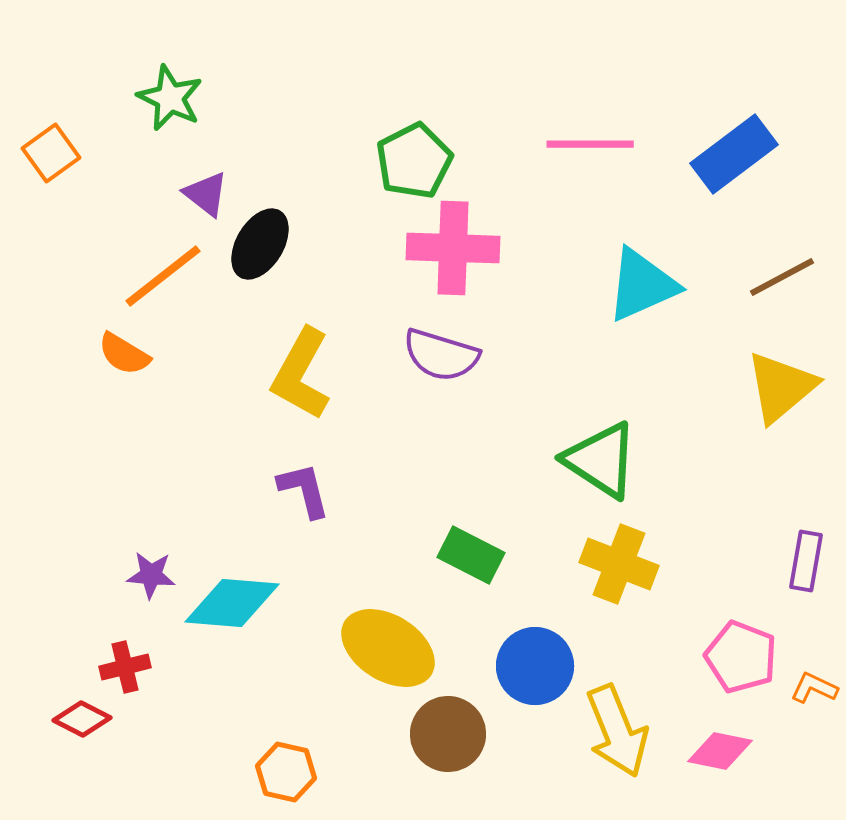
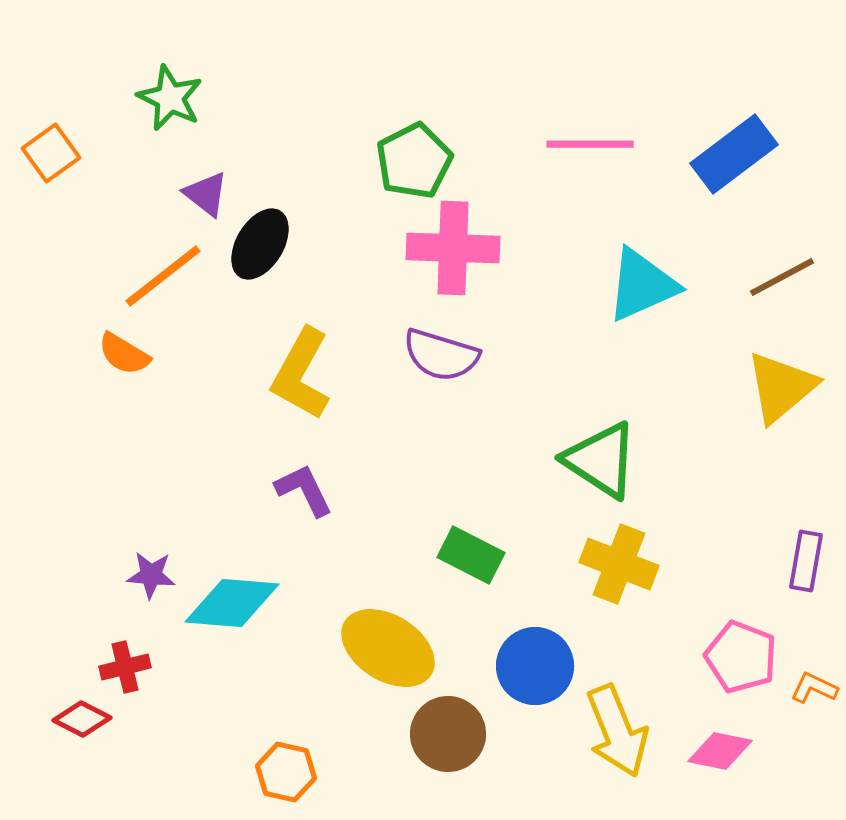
purple L-shape: rotated 12 degrees counterclockwise
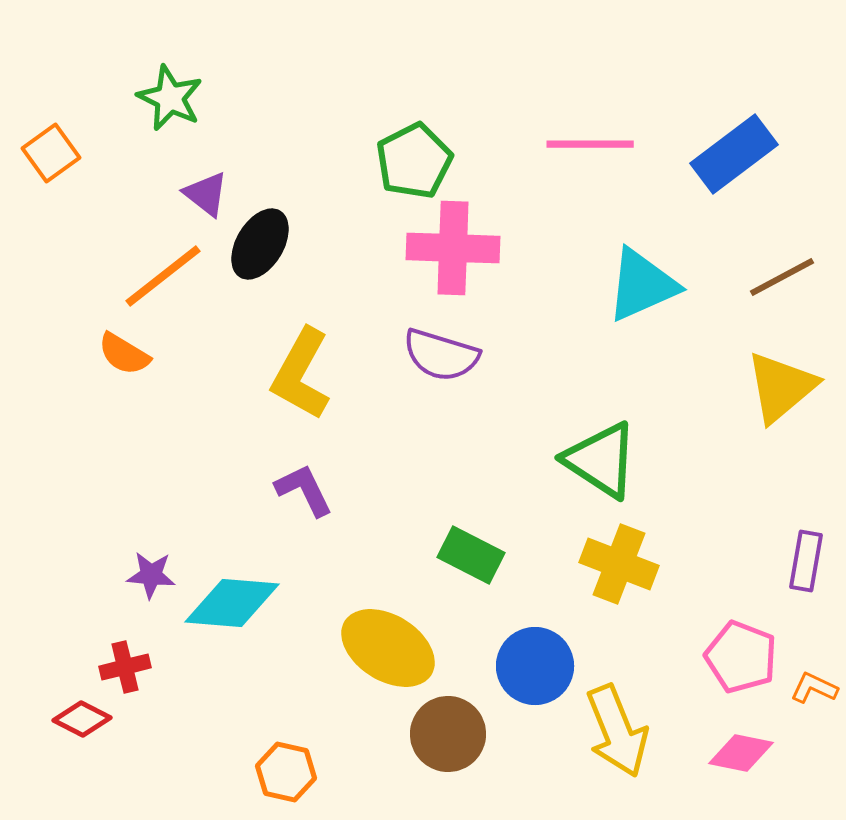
pink diamond: moved 21 px right, 2 px down
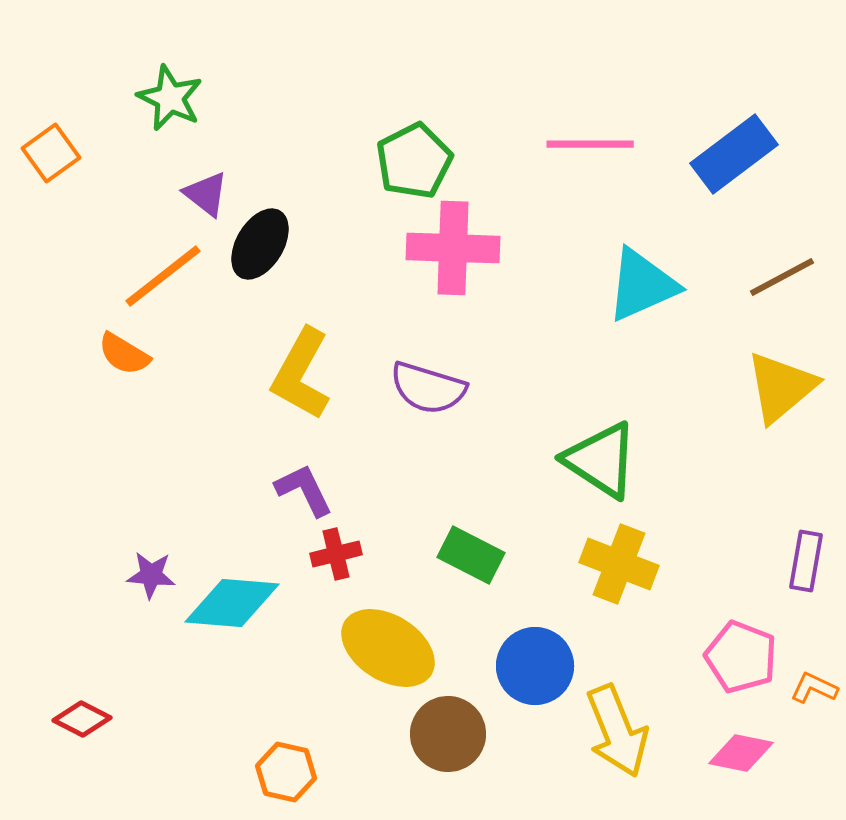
purple semicircle: moved 13 px left, 33 px down
red cross: moved 211 px right, 113 px up
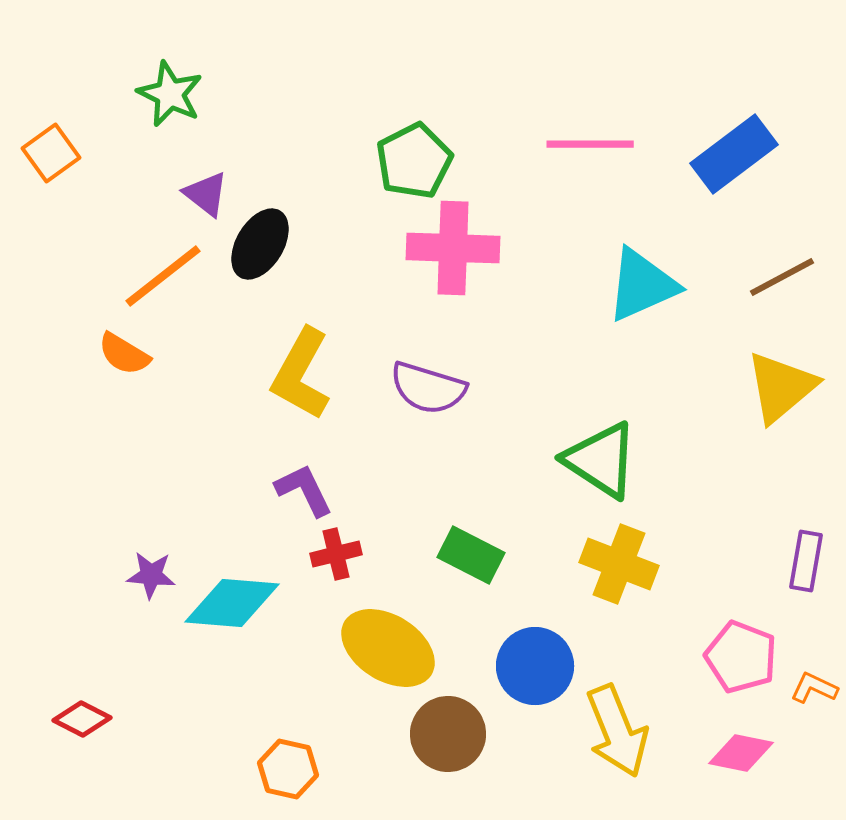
green star: moved 4 px up
orange hexagon: moved 2 px right, 3 px up
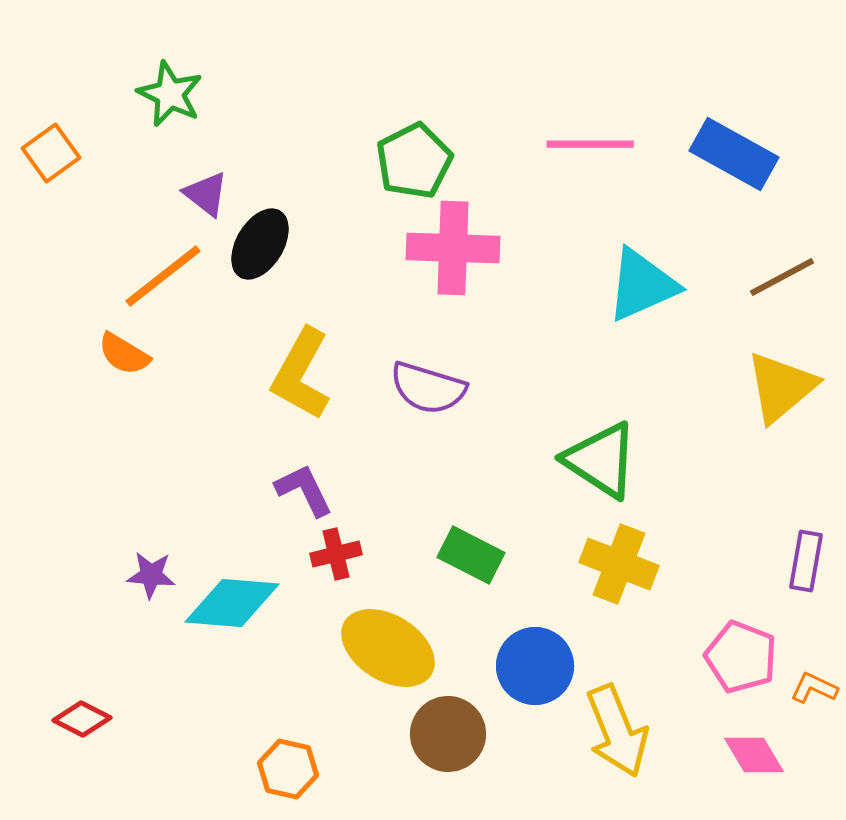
blue rectangle: rotated 66 degrees clockwise
pink diamond: moved 13 px right, 2 px down; rotated 48 degrees clockwise
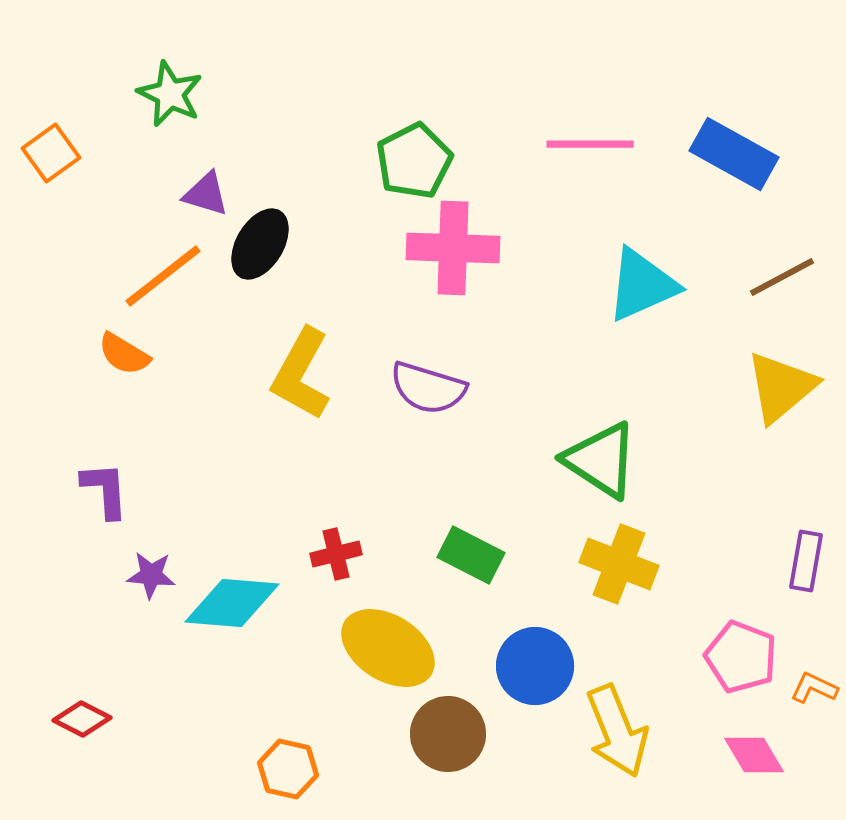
purple triangle: rotated 21 degrees counterclockwise
purple L-shape: moved 199 px left; rotated 22 degrees clockwise
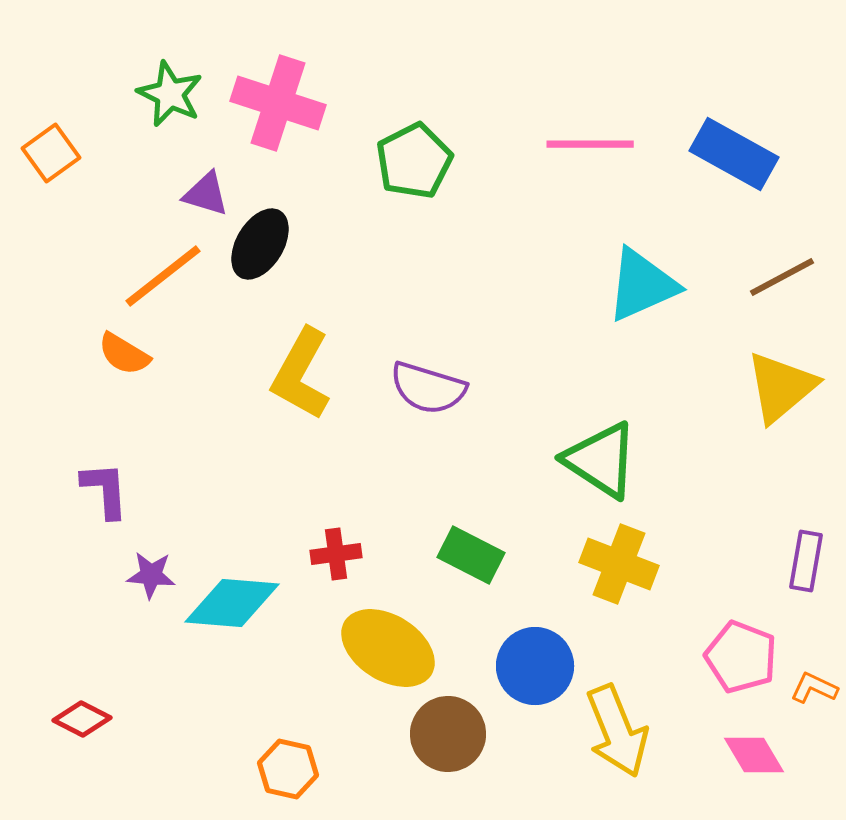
pink cross: moved 175 px left, 145 px up; rotated 16 degrees clockwise
red cross: rotated 6 degrees clockwise
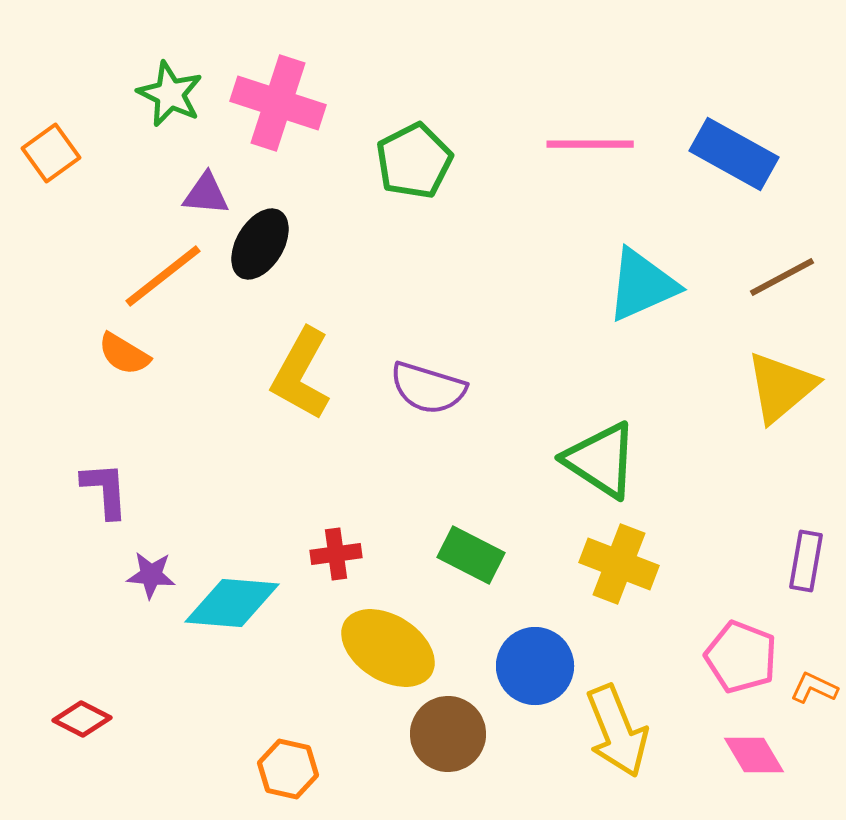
purple triangle: rotated 12 degrees counterclockwise
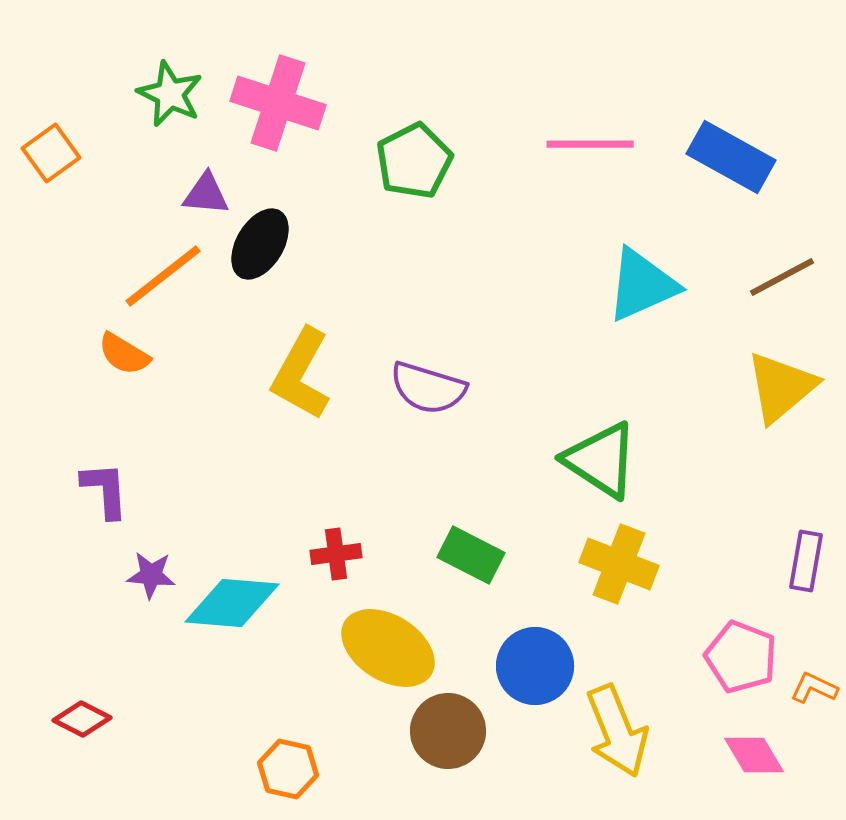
blue rectangle: moved 3 px left, 3 px down
brown circle: moved 3 px up
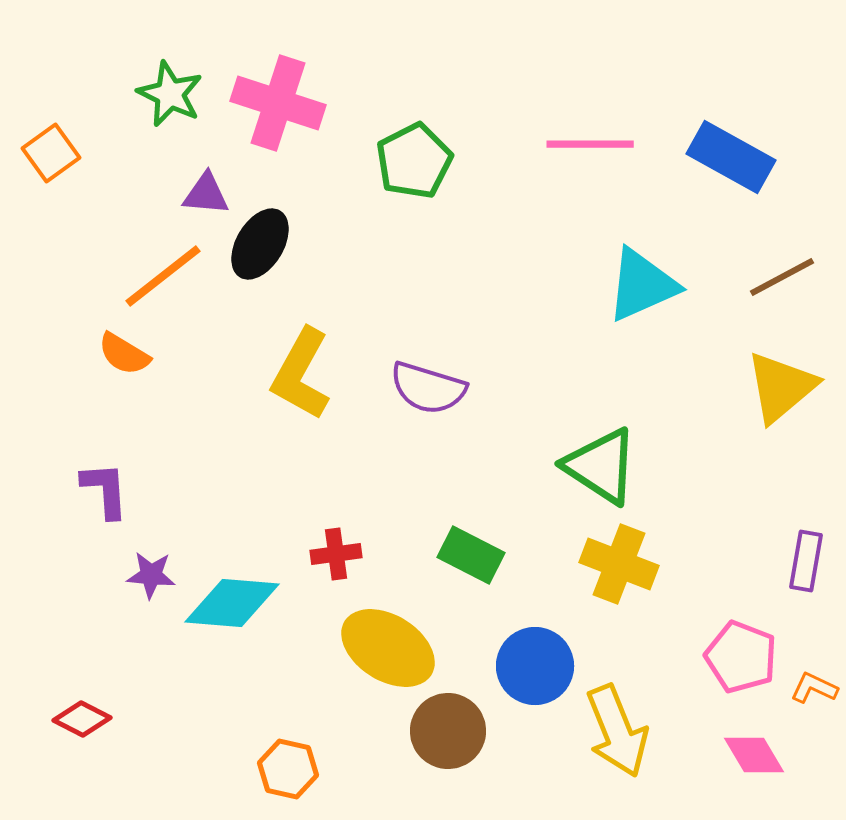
green triangle: moved 6 px down
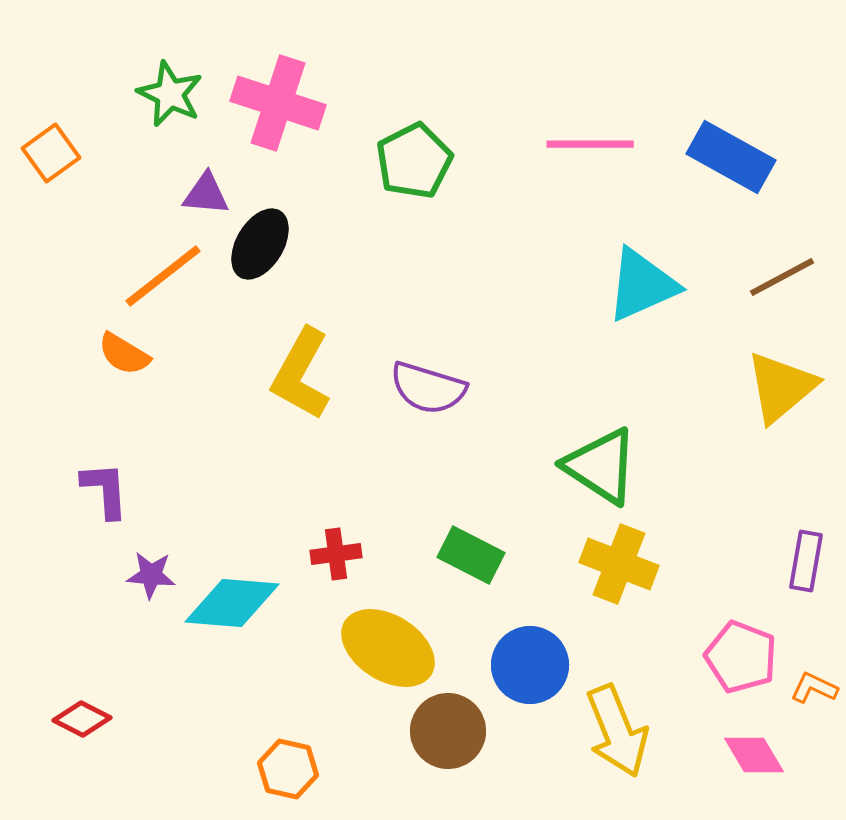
blue circle: moved 5 px left, 1 px up
